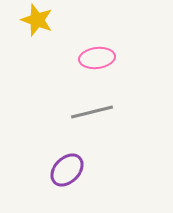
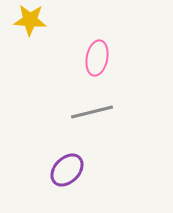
yellow star: moved 7 px left; rotated 16 degrees counterclockwise
pink ellipse: rotated 72 degrees counterclockwise
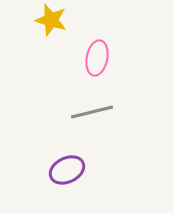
yellow star: moved 21 px right; rotated 12 degrees clockwise
purple ellipse: rotated 20 degrees clockwise
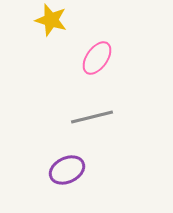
pink ellipse: rotated 24 degrees clockwise
gray line: moved 5 px down
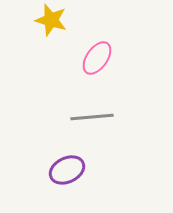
gray line: rotated 9 degrees clockwise
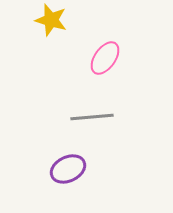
pink ellipse: moved 8 px right
purple ellipse: moved 1 px right, 1 px up
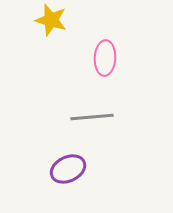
pink ellipse: rotated 32 degrees counterclockwise
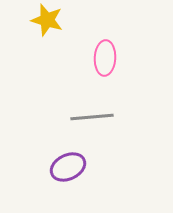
yellow star: moved 4 px left
purple ellipse: moved 2 px up
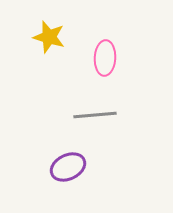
yellow star: moved 2 px right, 17 px down
gray line: moved 3 px right, 2 px up
